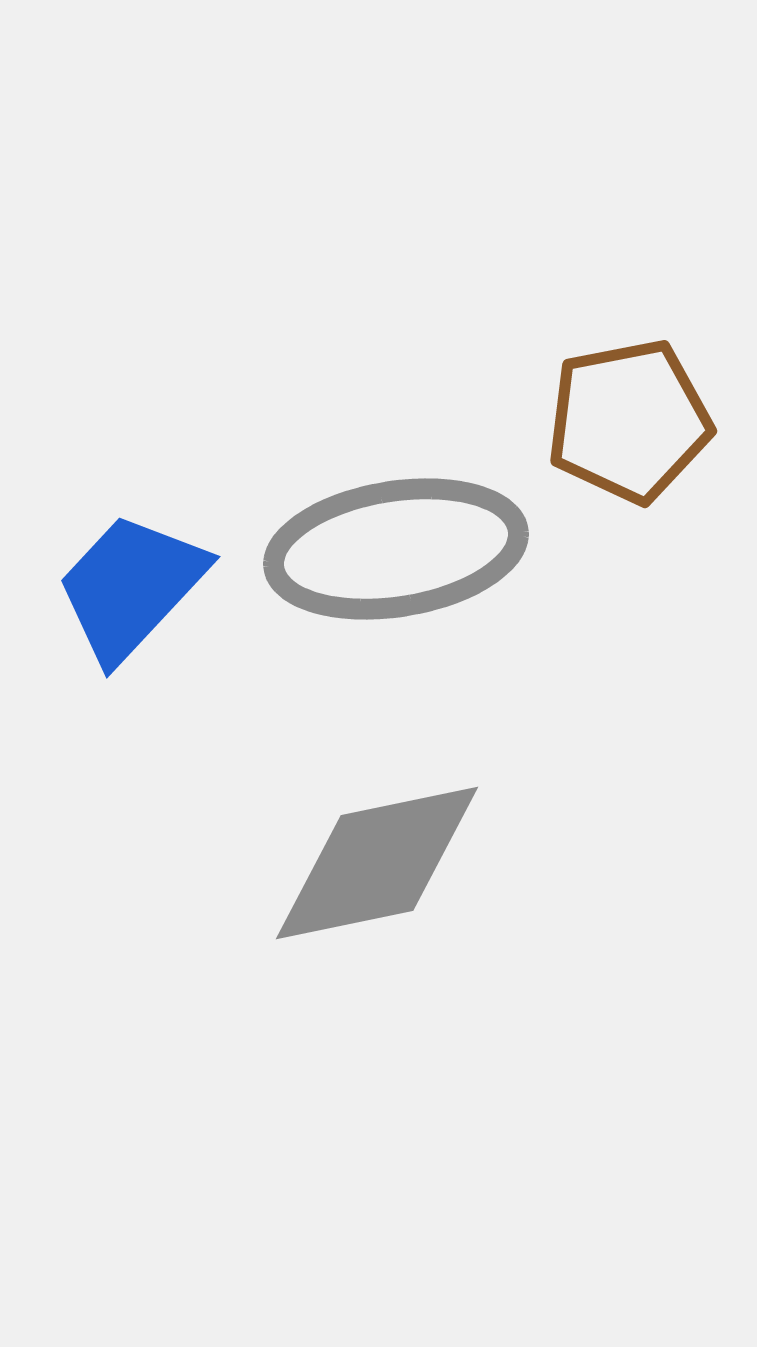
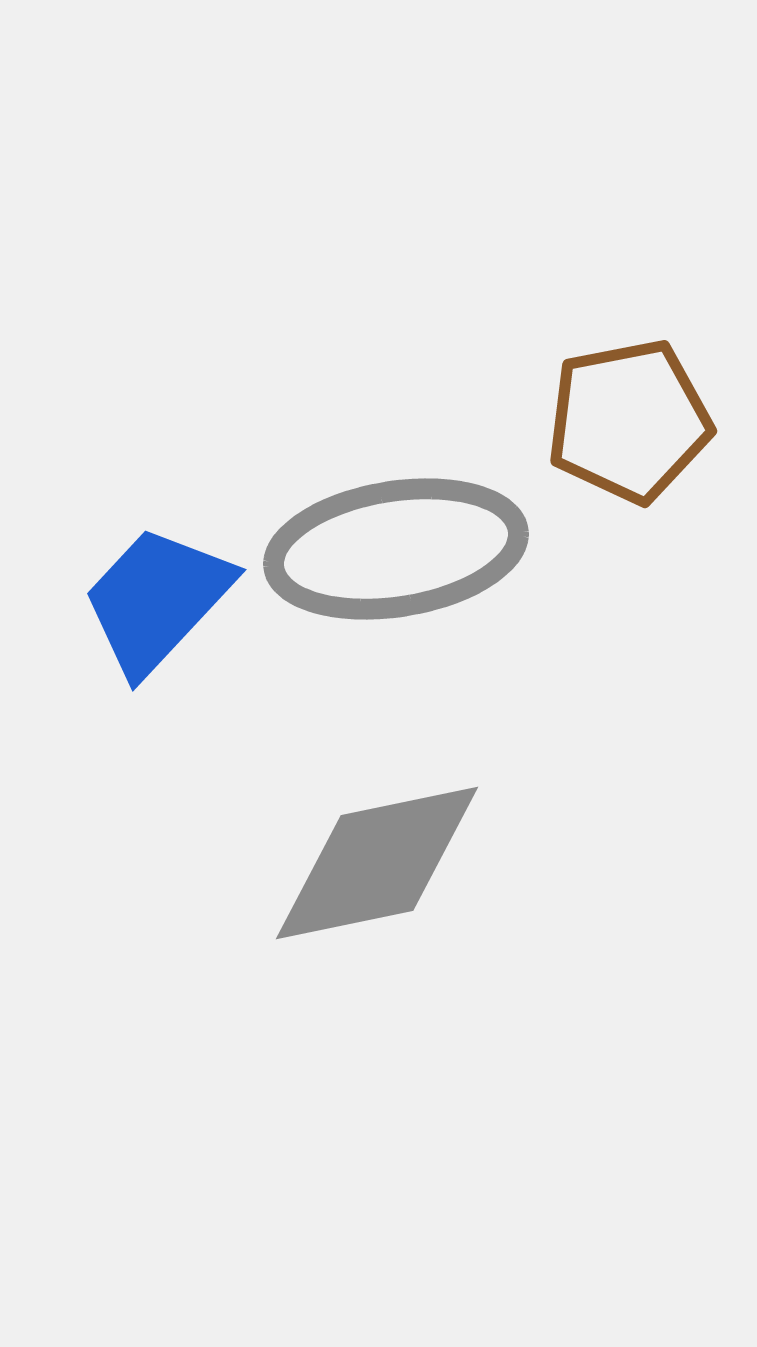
blue trapezoid: moved 26 px right, 13 px down
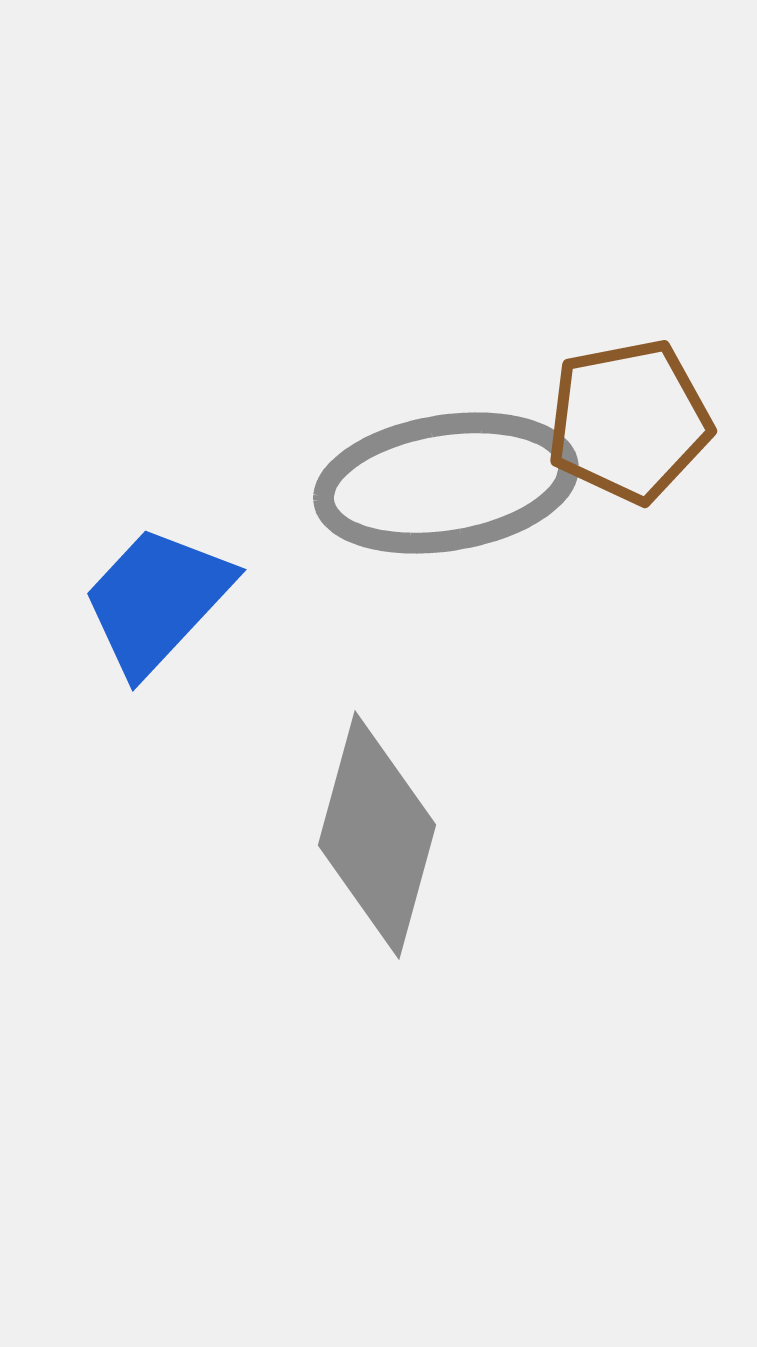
gray ellipse: moved 50 px right, 66 px up
gray diamond: moved 28 px up; rotated 63 degrees counterclockwise
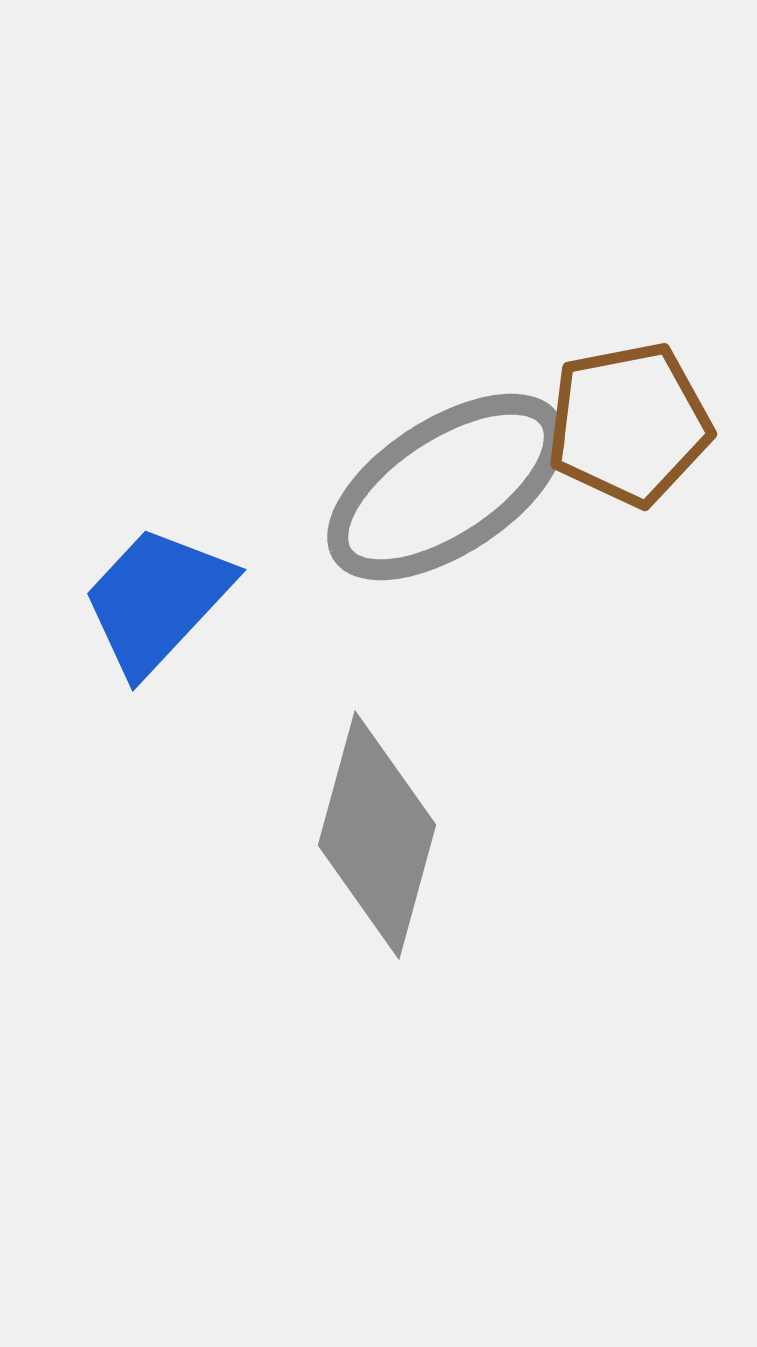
brown pentagon: moved 3 px down
gray ellipse: moved 4 px down; rotated 24 degrees counterclockwise
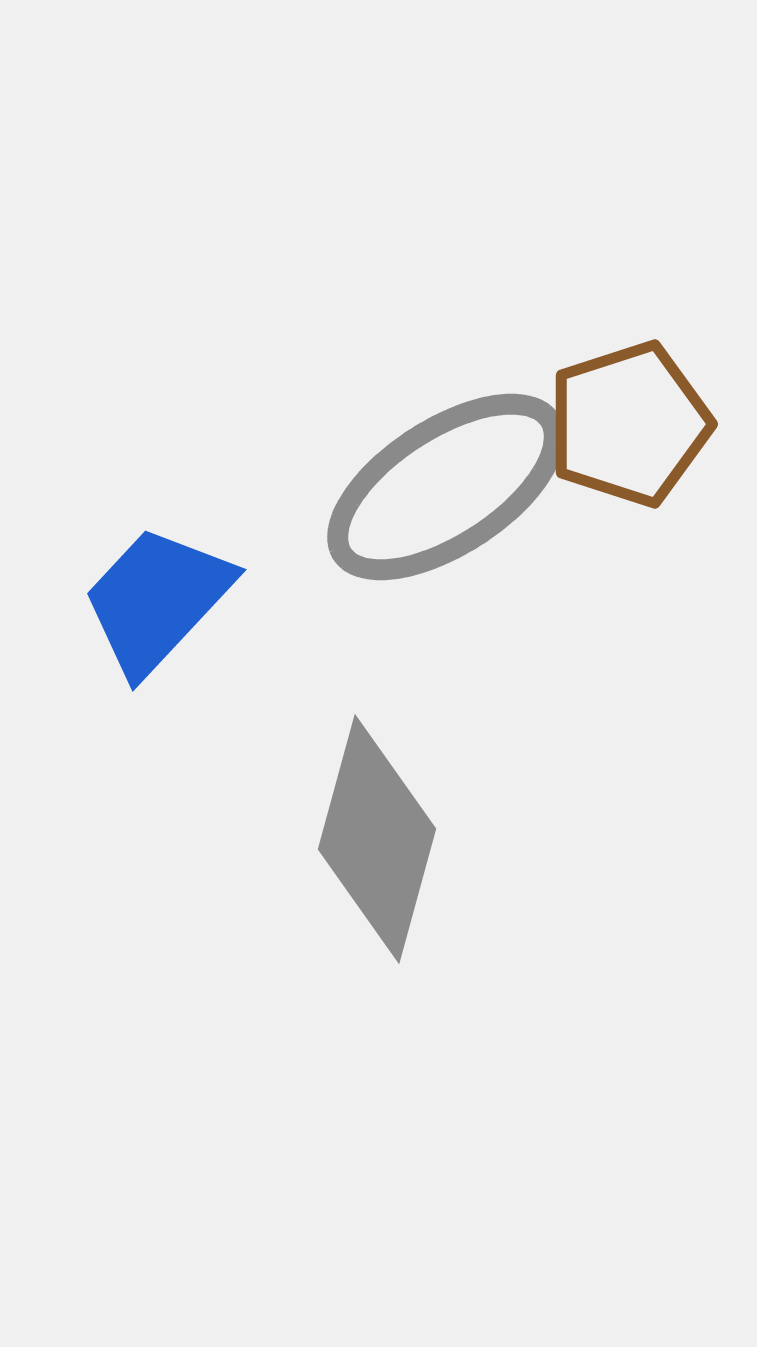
brown pentagon: rotated 7 degrees counterclockwise
gray diamond: moved 4 px down
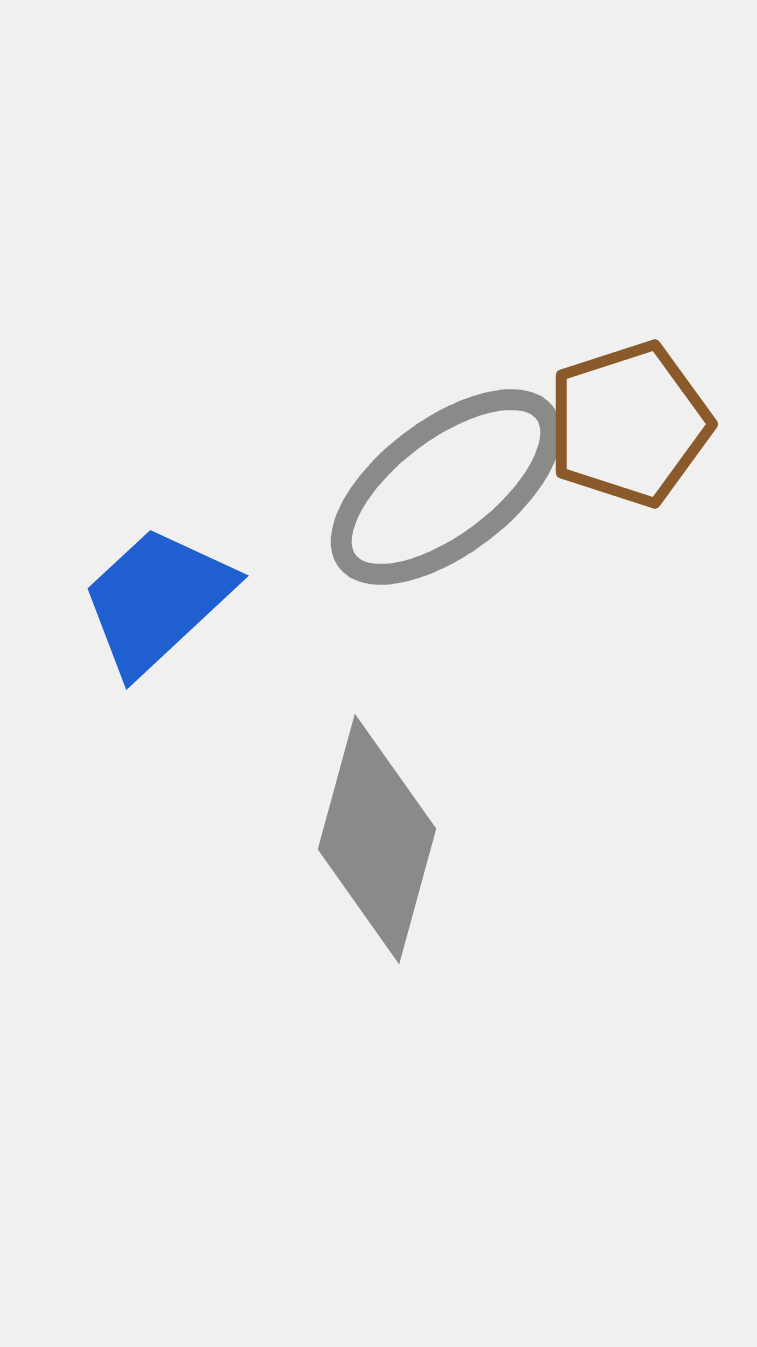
gray ellipse: rotated 4 degrees counterclockwise
blue trapezoid: rotated 4 degrees clockwise
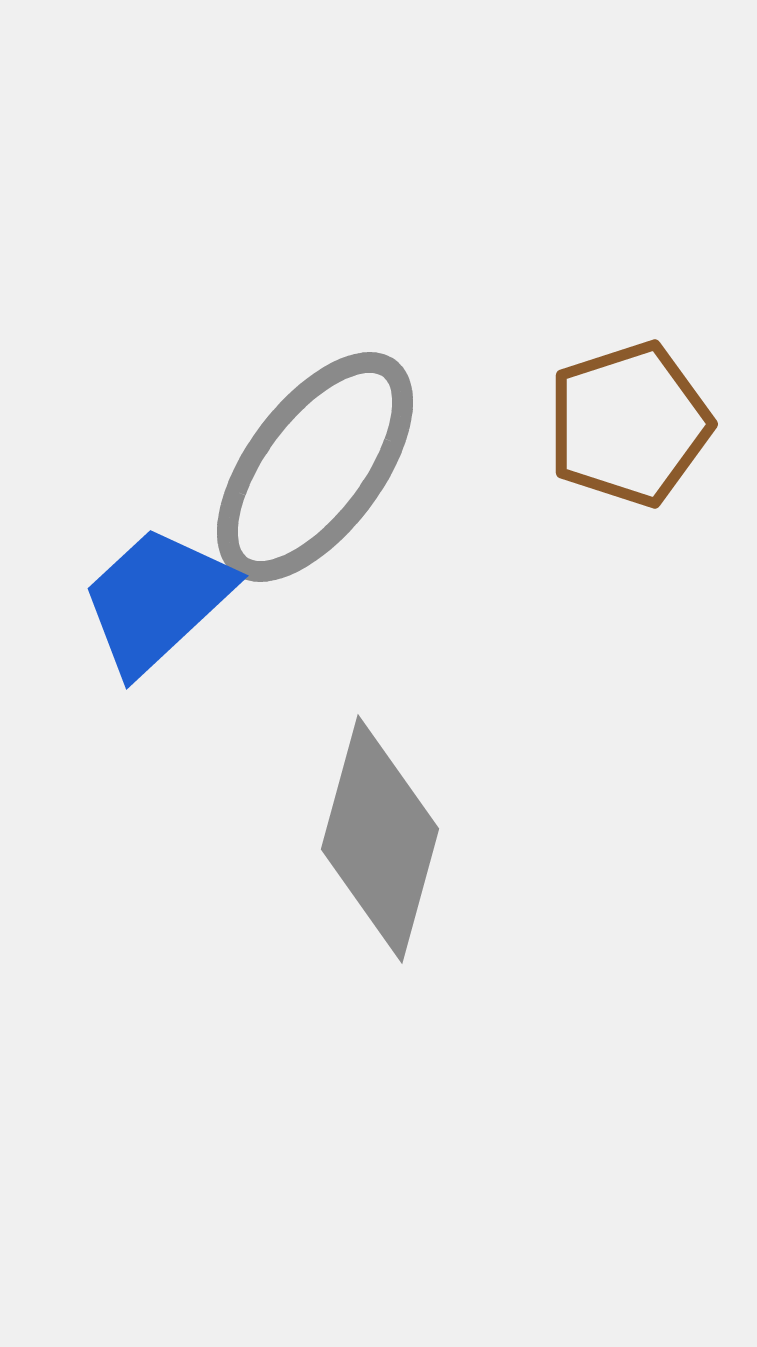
gray ellipse: moved 131 px left, 20 px up; rotated 16 degrees counterclockwise
gray diamond: moved 3 px right
